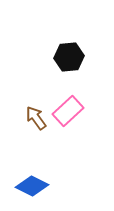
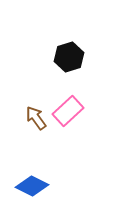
black hexagon: rotated 12 degrees counterclockwise
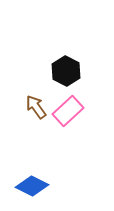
black hexagon: moved 3 px left, 14 px down; rotated 16 degrees counterclockwise
brown arrow: moved 11 px up
